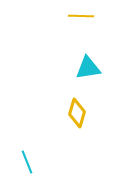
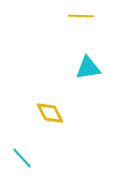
yellow diamond: moved 27 px left; rotated 44 degrees counterclockwise
cyan line: moved 5 px left, 4 px up; rotated 20 degrees counterclockwise
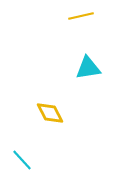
yellow line: rotated 15 degrees counterclockwise
cyan line: moved 2 px down
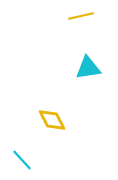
yellow diamond: moved 2 px right, 7 px down
